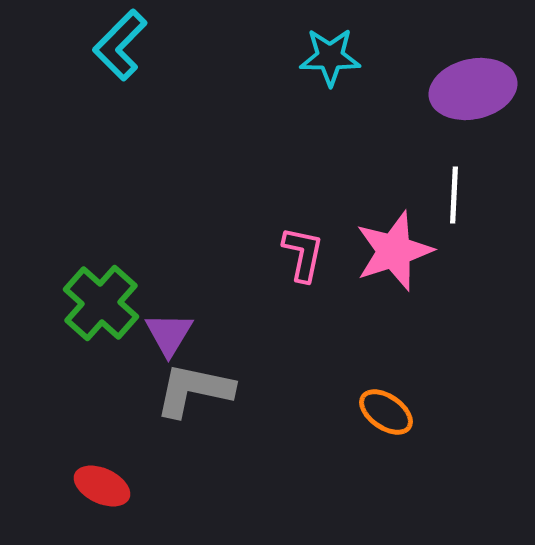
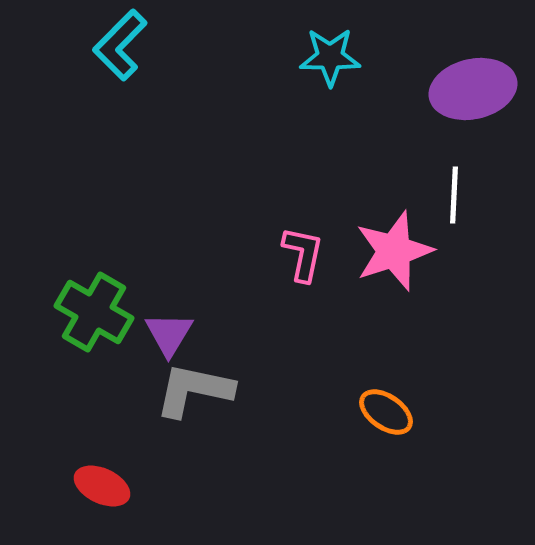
green cross: moved 7 px left, 9 px down; rotated 12 degrees counterclockwise
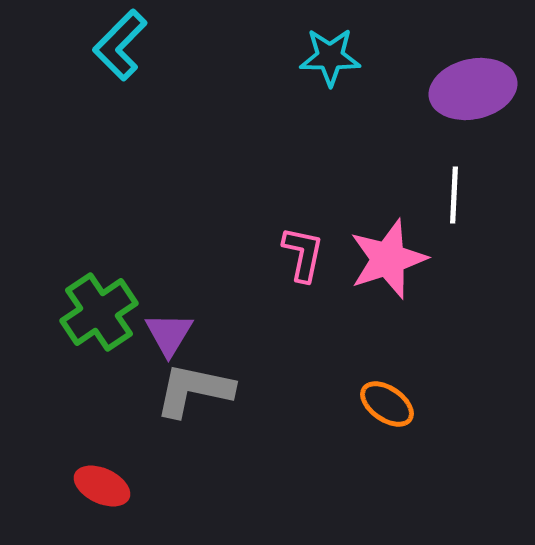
pink star: moved 6 px left, 8 px down
green cross: moved 5 px right; rotated 26 degrees clockwise
orange ellipse: moved 1 px right, 8 px up
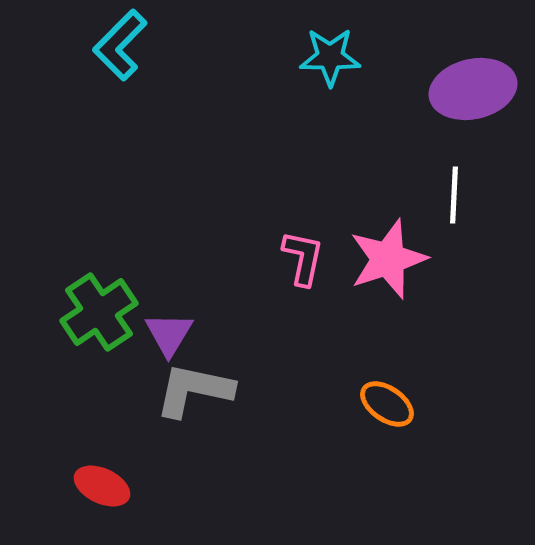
pink L-shape: moved 4 px down
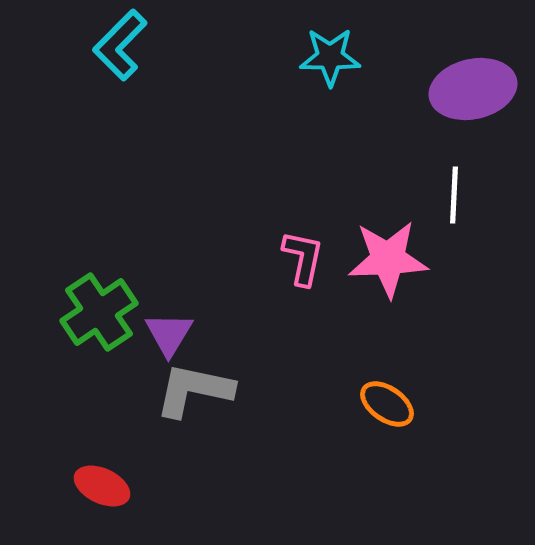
pink star: rotated 16 degrees clockwise
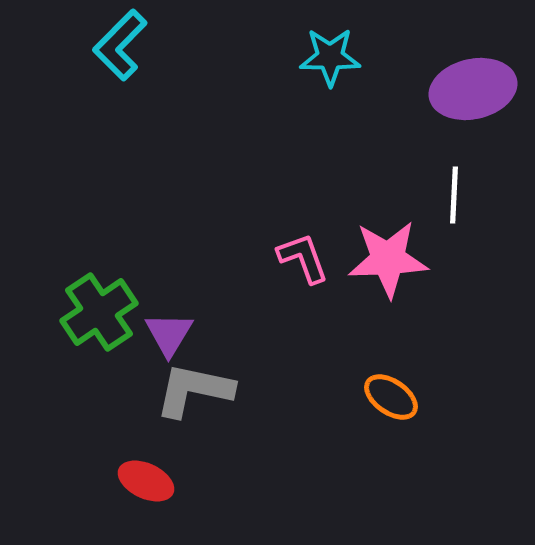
pink L-shape: rotated 32 degrees counterclockwise
orange ellipse: moved 4 px right, 7 px up
red ellipse: moved 44 px right, 5 px up
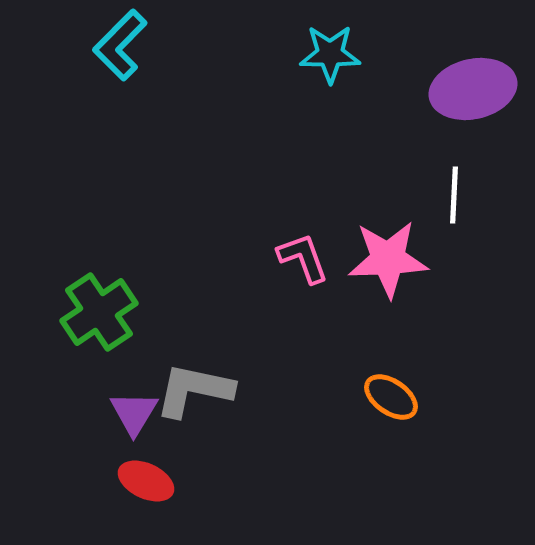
cyan star: moved 3 px up
purple triangle: moved 35 px left, 79 px down
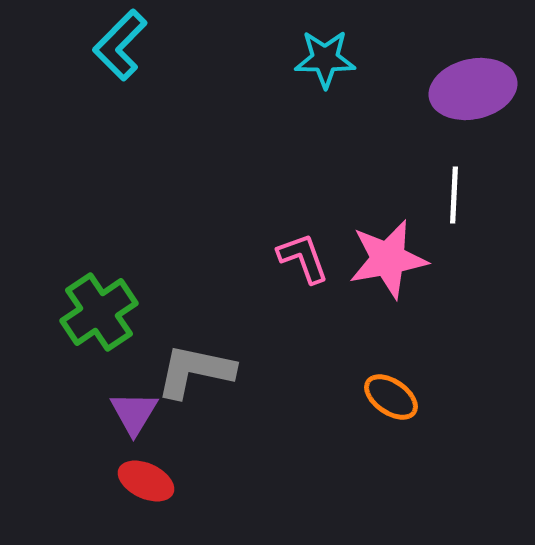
cyan star: moved 5 px left, 5 px down
pink star: rotated 8 degrees counterclockwise
gray L-shape: moved 1 px right, 19 px up
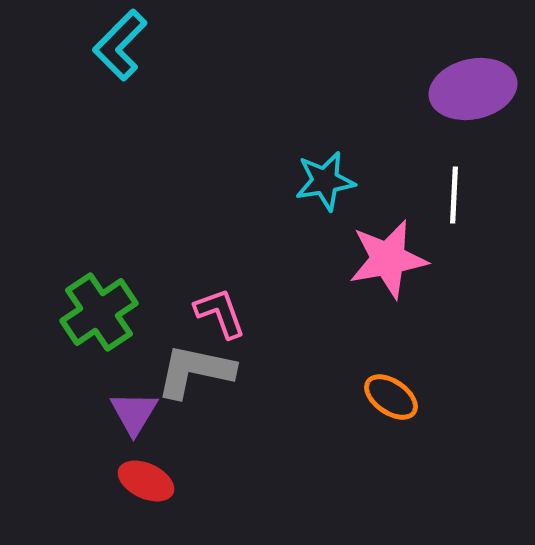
cyan star: moved 122 px down; rotated 10 degrees counterclockwise
pink L-shape: moved 83 px left, 55 px down
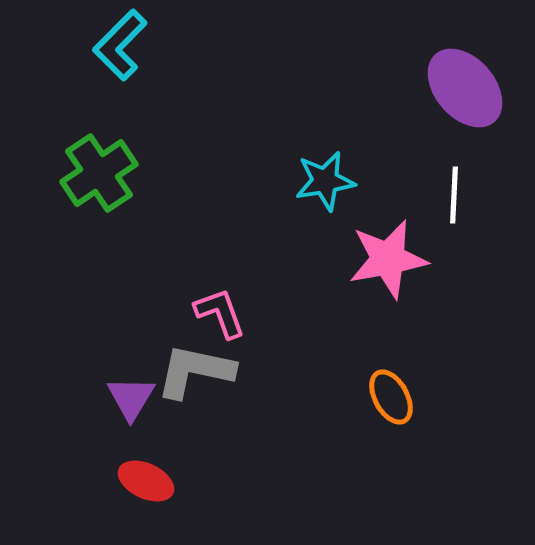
purple ellipse: moved 8 px left, 1 px up; rotated 62 degrees clockwise
green cross: moved 139 px up
orange ellipse: rotated 26 degrees clockwise
purple triangle: moved 3 px left, 15 px up
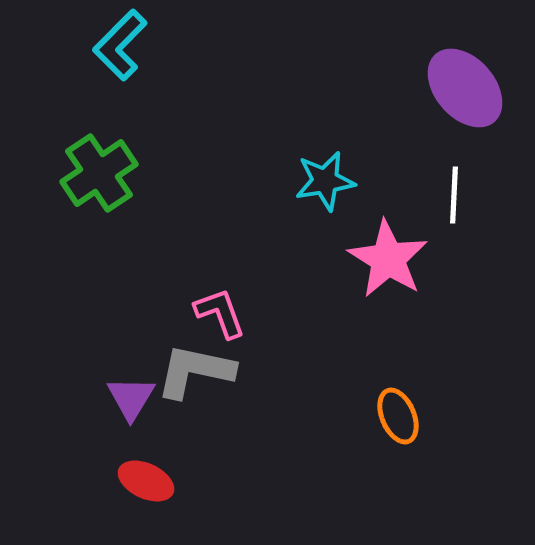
pink star: rotated 30 degrees counterclockwise
orange ellipse: moved 7 px right, 19 px down; rotated 6 degrees clockwise
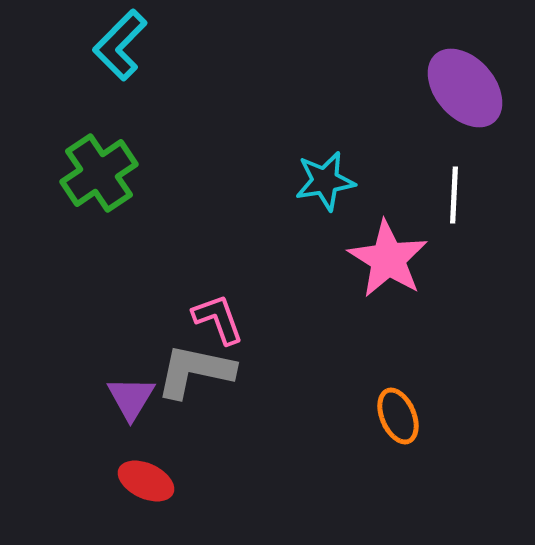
pink L-shape: moved 2 px left, 6 px down
